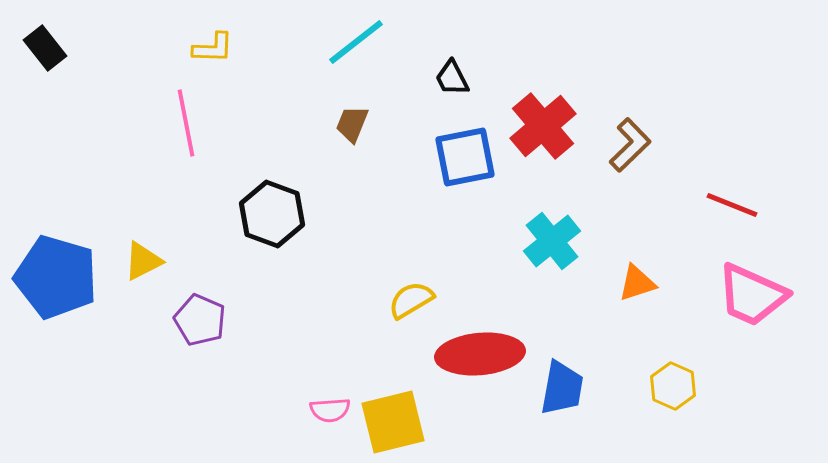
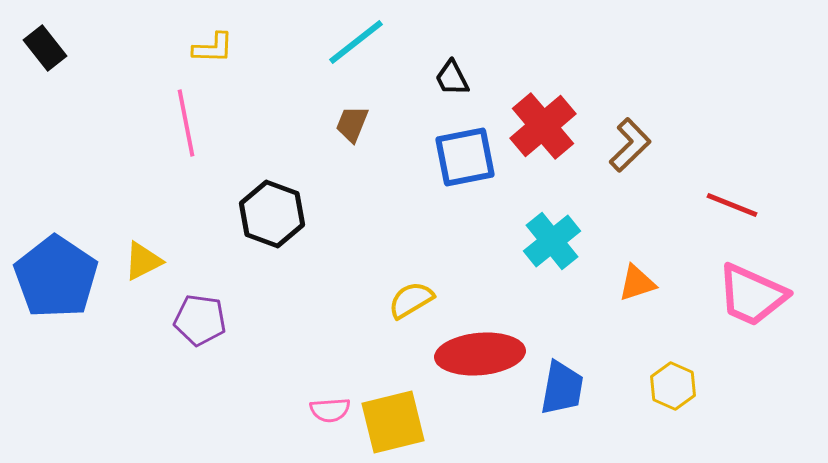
blue pentagon: rotated 18 degrees clockwise
purple pentagon: rotated 15 degrees counterclockwise
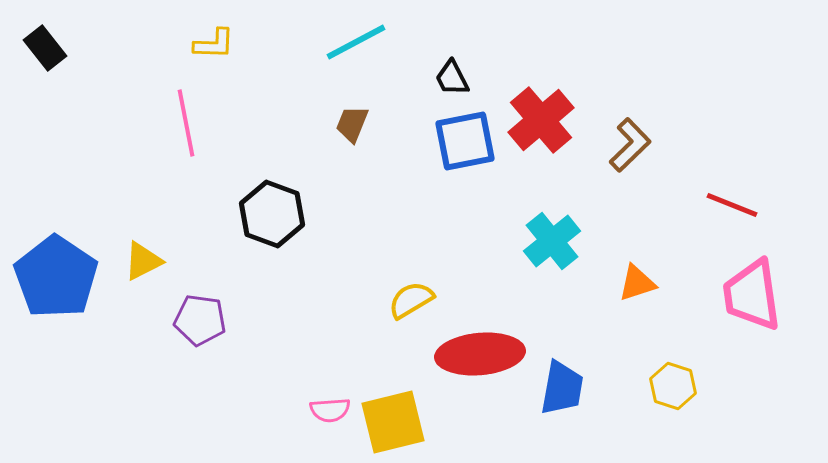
cyan line: rotated 10 degrees clockwise
yellow L-shape: moved 1 px right, 4 px up
red cross: moved 2 px left, 6 px up
blue square: moved 16 px up
pink trapezoid: rotated 58 degrees clockwise
yellow hexagon: rotated 6 degrees counterclockwise
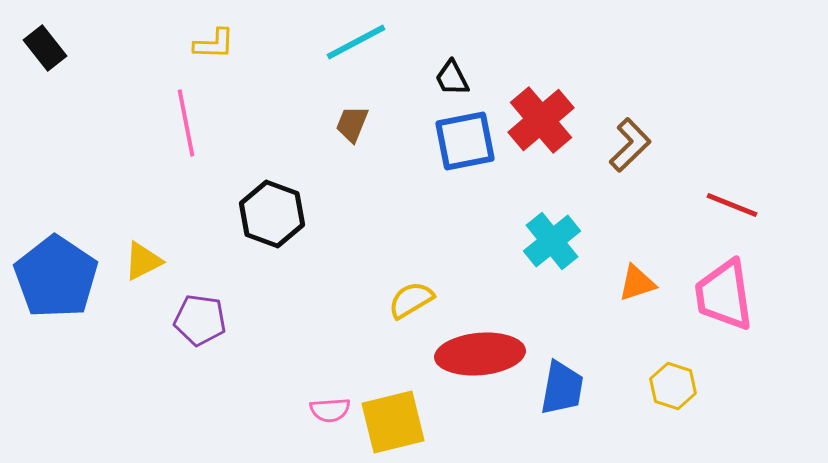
pink trapezoid: moved 28 px left
